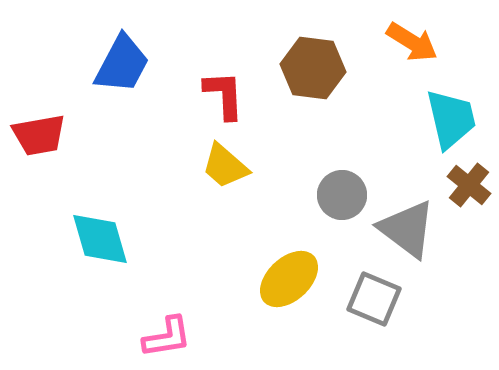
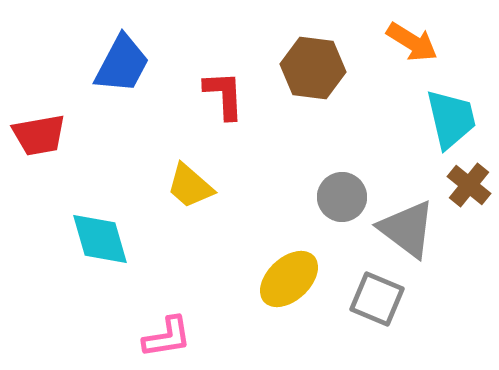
yellow trapezoid: moved 35 px left, 20 px down
gray circle: moved 2 px down
gray square: moved 3 px right
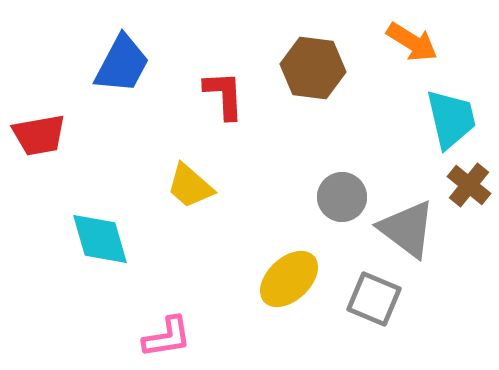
gray square: moved 3 px left
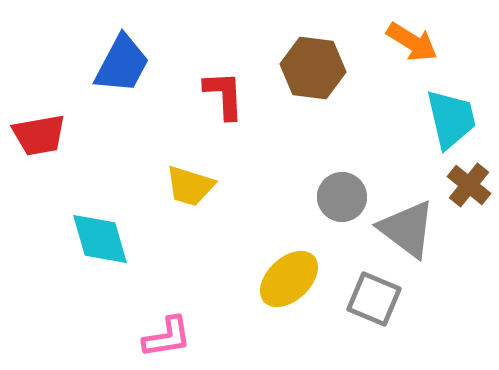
yellow trapezoid: rotated 24 degrees counterclockwise
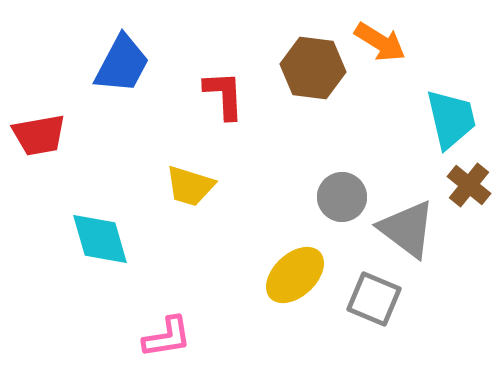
orange arrow: moved 32 px left
yellow ellipse: moved 6 px right, 4 px up
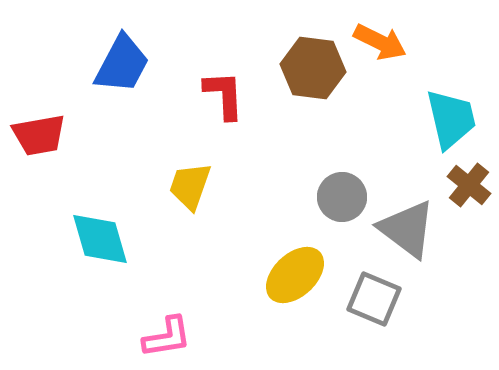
orange arrow: rotated 6 degrees counterclockwise
yellow trapezoid: rotated 92 degrees clockwise
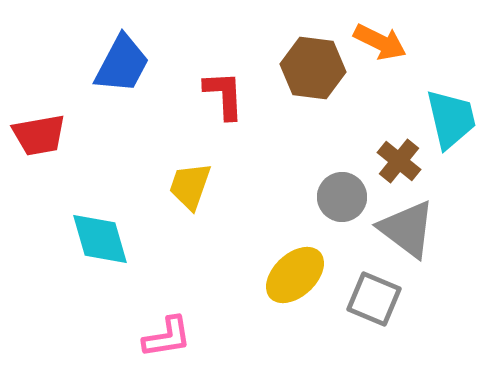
brown cross: moved 70 px left, 24 px up
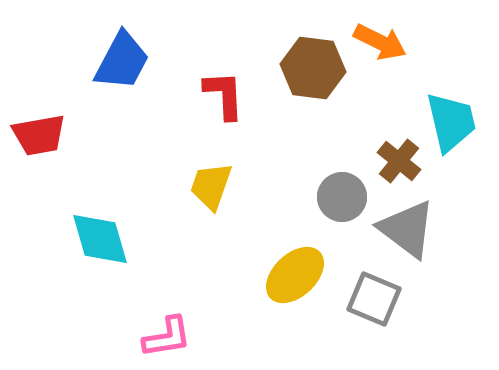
blue trapezoid: moved 3 px up
cyan trapezoid: moved 3 px down
yellow trapezoid: moved 21 px right
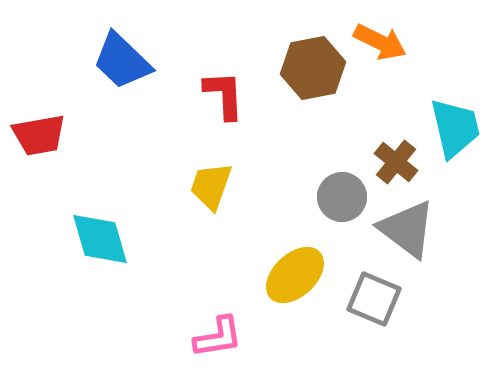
blue trapezoid: rotated 106 degrees clockwise
brown hexagon: rotated 18 degrees counterclockwise
cyan trapezoid: moved 4 px right, 6 px down
brown cross: moved 3 px left, 1 px down
pink L-shape: moved 51 px right
